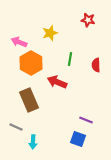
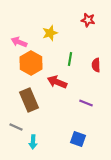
purple line: moved 17 px up
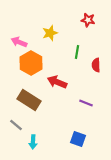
green line: moved 7 px right, 7 px up
brown rectangle: rotated 35 degrees counterclockwise
gray line: moved 2 px up; rotated 16 degrees clockwise
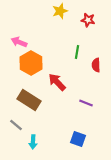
yellow star: moved 10 px right, 22 px up
red arrow: rotated 24 degrees clockwise
